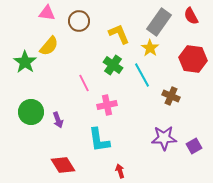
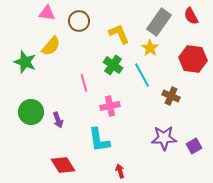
yellow semicircle: moved 2 px right
green star: rotated 15 degrees counterclockwise
pink line: rotated 12 degrees clockwise
pink cross: moved 3 px right, 1 px down
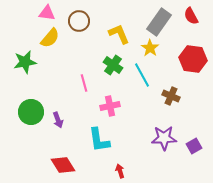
yellow semicircle: moved 1 px left, 8 px up
green star: rotated 30 degrees counterclockwise
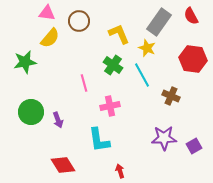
yellow star: moved 3 px left; rotated 12 degrees counterclockwise
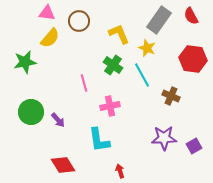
gray rectangle: moved 2 px up
purple arrow: rotated 21 degrees counterclockwise
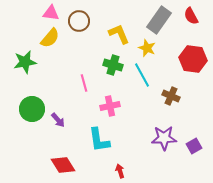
pink triangle: moved 4 px right
green cross: rotated 18 degrees counterclockwise
green circle: moved 1 px right, 3 px up
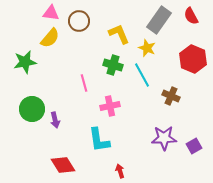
red hexagon: rotated 16 degrees clockwise
purple arrow: moved 3 px left; rotated 28 degrees clockwise
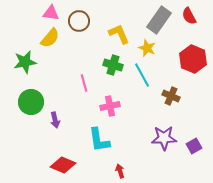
red semicircle: moved 2 px left
green circle: moved 1 px left, 7 px up
red diamond: rotated 35 degrees counterclockwise
